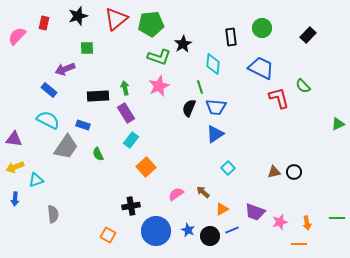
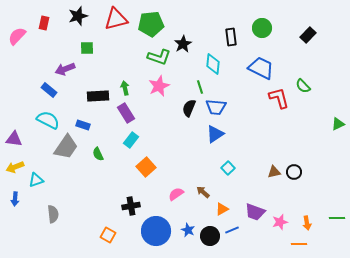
red triangle at (116, 19): rotated 25 degrees clockwise
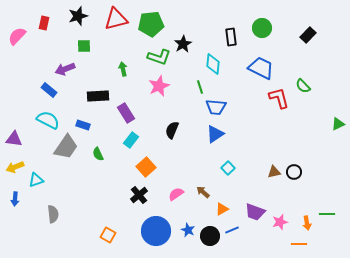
green square at (87, 48): moved 3 px left, 2 px up
green arrow at (125, 88): moved 2 px left, 19 px up
black semicircle at (189, 108): moved 17 px left, 22 px down
black cross at (131, 206): moved 8 px right, 11 px up; rotated 30 degrees counterclockwise
green line at (337, 218): moved 10 px left, 4 px up
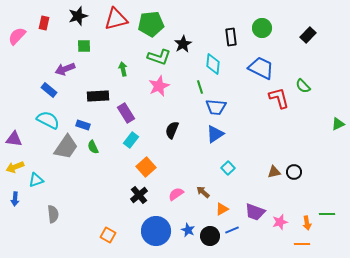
green semicircle at (98, 154): moved 5 px left, 7 px up
orange line at (299, 244): moved 3 px right
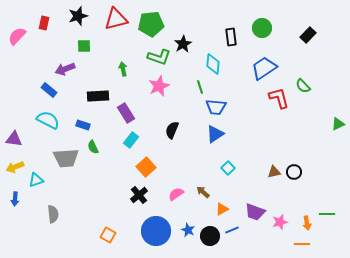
blue trapezoid at (261, 68): moved 3 px right; rotated 60 degrees counterclockwise
gray trapezoid at (66, 147): moved 11 px down; rotated 52 degrees clockwise
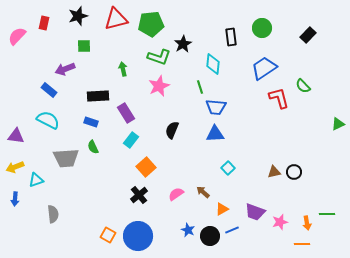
blue rectangle at (83, 125): moved 8 px right, 3 px up
blue triangle at (215, 134): rotated 30 degrees clockwise
purple triangle at (14, 139): moved 2 px right, 3 px up
blue circle at (156, 231): moved 18 px left, 5 px down
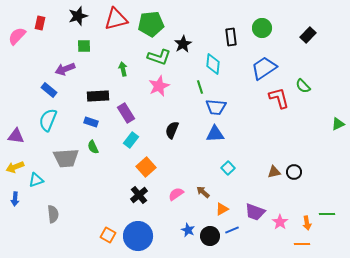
red rectangle at (44, 23): moved 4 px left
cyan semicircle at (48, 120): rotated 95 degrees counterclockwise
pink star at (280, 222): rotated 21 degrees counterclockwise
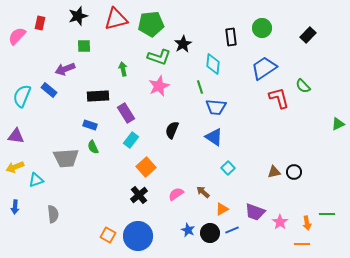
cyan semicircle at (48, 120): moved 26 px left, 24 px up
blue rectangle at (91, 122): moved 1 px left, 3 px down
blue triangle at (215, 134): moved 1 px left, 3 px down; rotated 36 degrees clockwise
blue arrow at (15, 199): moved 8 px down
black circle at (210, 236): moved 3 px up
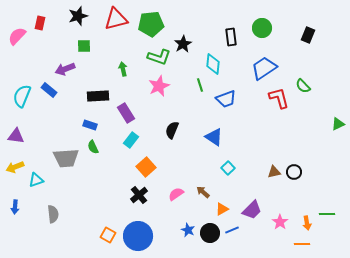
black rectangle at (308, 35): rotated 21 degrees counterclockwise
green line at (200, 87): moved 2 px up
blue trapezoid at (216, 107): moved 10 px right, 8 px up; rotated 25 degrees counterclockwise
purple trapezoid at (255, 212): moved 3 px left, 2 px up; rotated 65 degrees counterclockwise
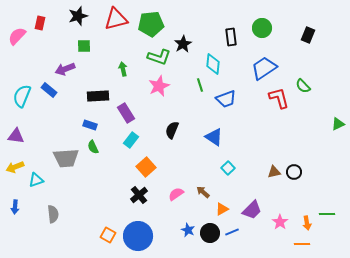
blue line at (232, 230): moved 2 px down
